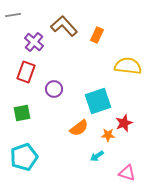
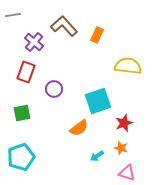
orange star: moved 13 px right, 13 px down; rotated 16 degrees clockwise
cyan pentagon: moved 3 px left
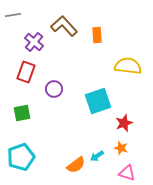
orange rectangle: rotated 28 degrees counterclockwise
orange semicircle: moved 3 px left, 37 px down
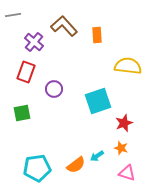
cyan pentagon: moved 16 px right, 11 px down; rotated 12 degrees clockwise
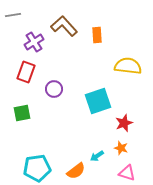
purple cross: rotated 18 degrees clockwise
orange semicircle: moved 6 px down
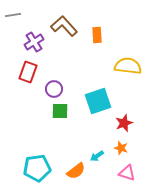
red rectangle: moved 2 px right
green square: moved 38 px right, 2 px up; rotated 12 degrees clockwise
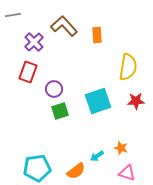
purple cross: rotated 12 degrees counterclockwise
yellow semicircle: moved 1 px down; rotated 92 degrees clockwise
green square: rotated 18 degrees counterclockwise
red star: moved 12 px right, 22 px up; rotated 18 degrees clockwise
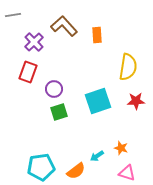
green square: moved 1 px left, 1 px down
cyan pentagon: moved 4 px right, 1 px up
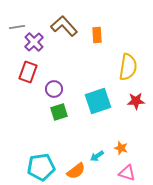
gray line: moved 4 px right, 12 px down
